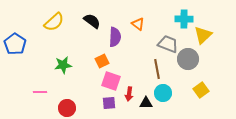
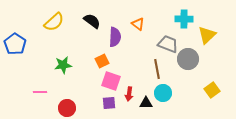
yellow triangle: moved 4 px right
yellow square: moved 11 px right
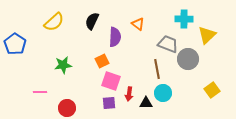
black semicircle: rotated 102 degrees counterclockwise
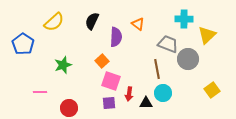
purple semicircle: moved 1 px right
blue pentagon: moved 8 px right
orange square: rotated 16 degrees counterclockwise
green star: rotated 12 degrees counterclockwise
red circle: moved 2 px right
